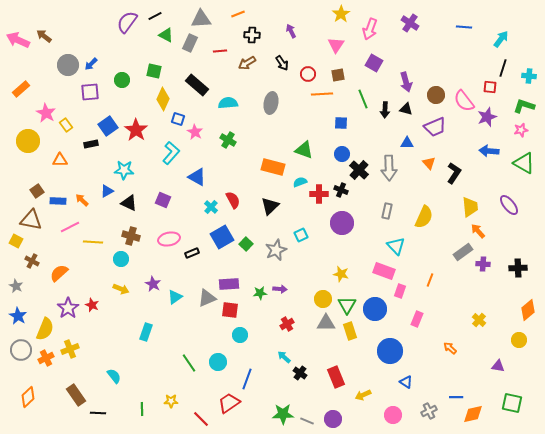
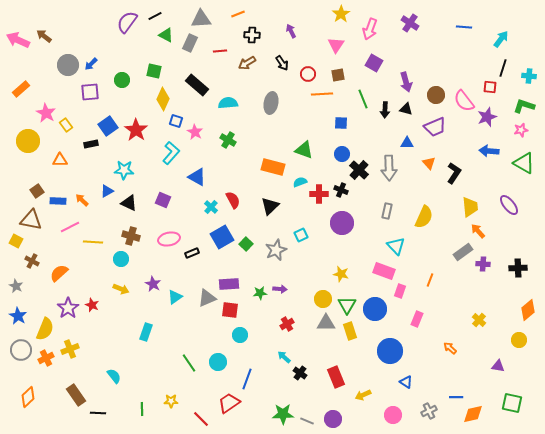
blue square at (178, 119): moved 2 px left, 2 px down
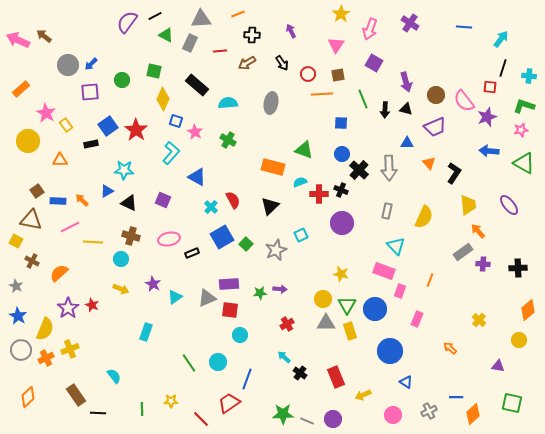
yellow trapezoid at (470, 207): moved 2 px left, 2 px up
orange diamond at (473, 414): rotated 30 degrees counterclockwise
